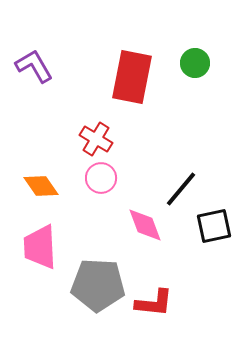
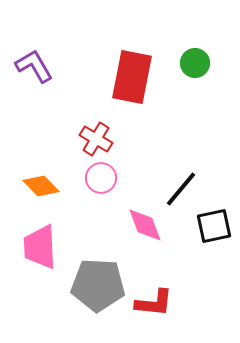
orange diamond: rotated 9 degrees counterclockwise
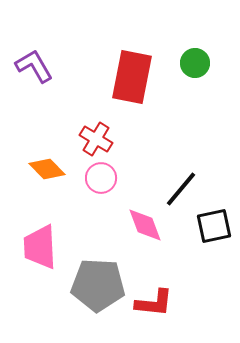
orange diamond: moved 6 px right, 17 px up
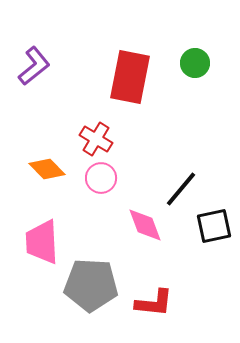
purple L-shape: rotated 81 degrees clockwise
red rectangle: moved 2 px left
pink trapezoid: moved 2 px right, 5 px up
gray pentagon: moved 7 px left
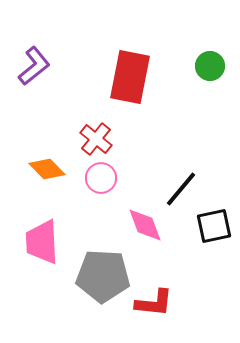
green circle: moved 15 px right, 3 px down
red cross: rotated 8 degrees clockwise
gray pentagon: moved 12 px right, 9 px up
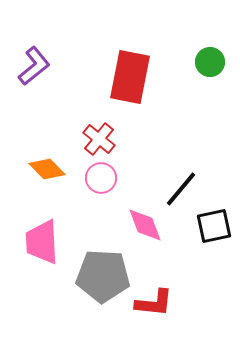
green circle: moved 4 px up
red cross: moved 3 px right
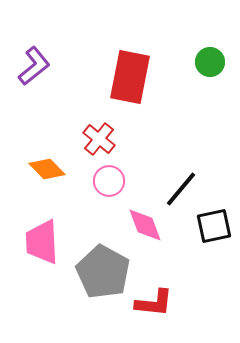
pink circle: moved 8 px right, 3 px down
gray pentagon: moved 4 px up; rotated 26 degrees clockwise
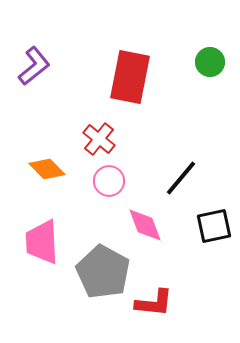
black line: moved 11 px up
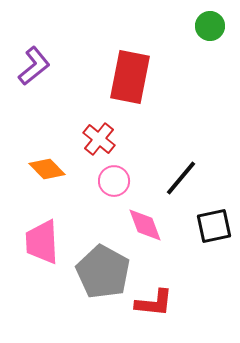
green circle: moved 36 px up
pink circle: moved 5 px right
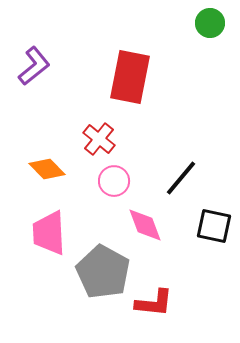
green circle: moved 3 px up
black square: rotated 24 degrees clockwise
pink trapezoid: moved 7 px right, 9 px up
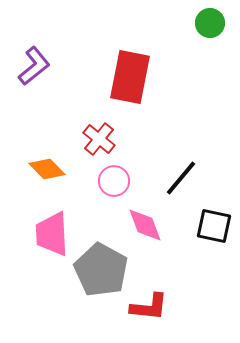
pink trapezoid: moved 3 px right, 1 px down
gray pentagon: moved 2 px left, 2 px up
red L-shape: moved 5 px left, 4 px down
